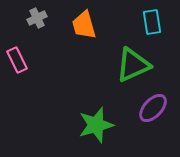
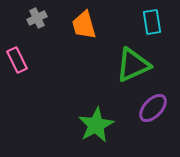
green star: rotated 12 degrees counterclockwise
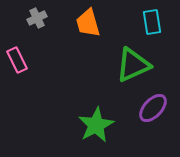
orange trapezoid: moved 4 px right, 2 px up
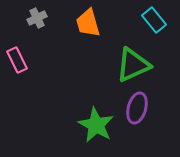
cyan rectangle: moved 2 px right, 2 px up; rotated 30 degrees counterclockwise
purple ellipse: moved 16 px left; rotated 28 degrees counterclockwise
green star: rotated 15 degrees counterclockwise
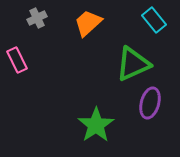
orange trapezoid: rotated 64 degrees clockwise
green triangle: moved 1 px up
purple ellipse: moved 13 px right, 5 px up
green star: rotated 9 degrees clockwise
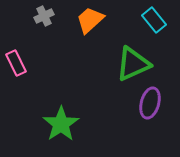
gray cross: moved 7 px right, 2 px up
orange trapezoid: moved 2 px right, 3 px up
pink rectangle: moved 1 px left, 3 px down
green star: moved 35 px left, 1 px up
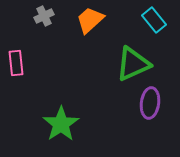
pink rectangle: rotated 20 degrees clockwise
purple ellipse: rotated 8 degrees counterclockwise
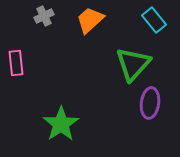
green triangle: rotated 24 degrees counterclockwise
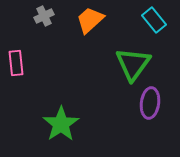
green triangle: rotated 6 degrees counterclockwise
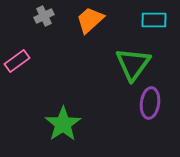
cyan rectangle: rotated 50 degrees counterclockwise
pink rectangle: moved 1 px right, 2 px up; rotated 60 degrees clockwise
green star: moved 2 px right
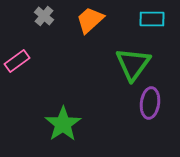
gray cross: rotated 24 degrees counterclockwise
cyan rectangle: moved 2 px left, 1 px up
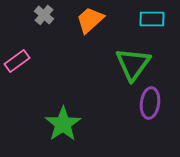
gray cross: moved 1 px up
